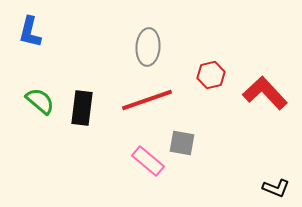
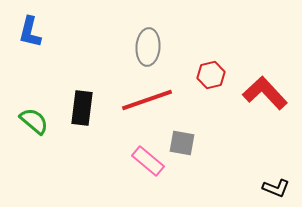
green semicircle: moved 6 px left, 20 px down
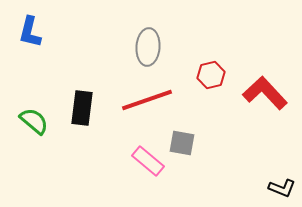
black L-shape: moved 6 px right
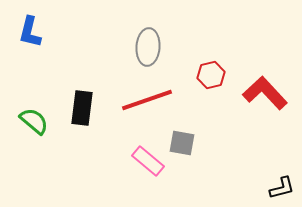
black L-shape: rotated 36 degrees counterclockwise
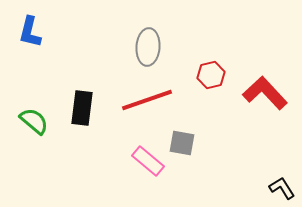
black L-shape: rotated 108 degrees counterclockwise
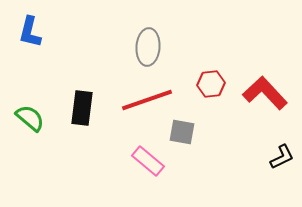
red hexagon: moved 9 px down; rotated 8 degrees clockwise
green semicircle: moved 4 px left, 3 px up
gray square: moved 11 px up
black L-shape: moved 31 px up; rotated 96 degrees clockwise
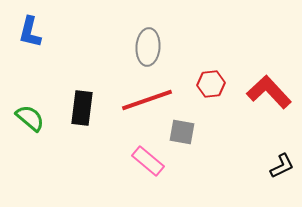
red L-shape: moved 4 px right, 1 px up
black L-shape: moved 9 px down
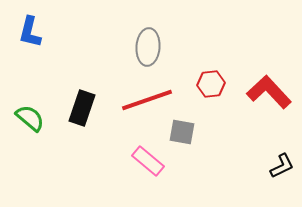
black rectangle: rotated 12 degrees clockwise
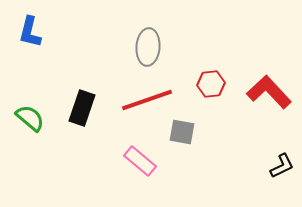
pink rectangle: moved 8 px left
